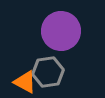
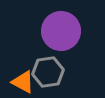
orange triangle: moved 2 px left
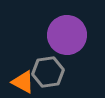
purple circle: moved 6 px right, 4 px down
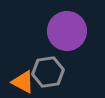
purple circle: moved 4 px up
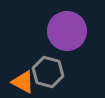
gray hexagon: rotated 24 degrees clockwise
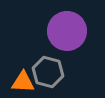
orange triangle: rotated 25 degrees counterclockwise
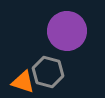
orange triangle: rotated 15 degrees clockwise
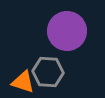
gray hexagon: rotated 12 degrees counterclockwise
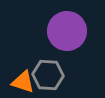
gray hexagon: moved 3 px down
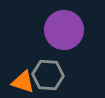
purple circle: moved 3 px left, 1 px up
